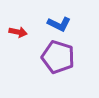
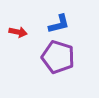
blue L-shape: rotated 40 degrees counterclockwise
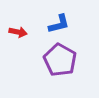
purple pentagon: moved 2 px right, 3 px down; rotated 12 degrees clockwise
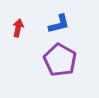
red arrow: moved 4 px up; rotated 90 degrees counterclockwise
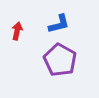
red arrow: moved 1 px left, 3 px down
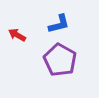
red arrow: moved 4 px down; rotated 72 degrees counterclockwise
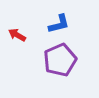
purple pentagon: rotated 20 degrees clockwise
